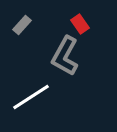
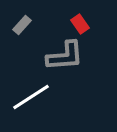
gray L-shape: rotated 123 degrees counterclockwise
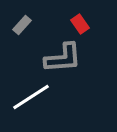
gray L-shape: moved 2 px left, 2 px down
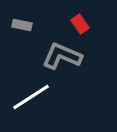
gray rectangle: rotated 60 degrees clockwise
gray L-shape: moved 1 px left, 2 px up; rotated 153 degrees counterclockwise
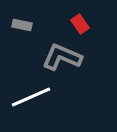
gray L-shape: moved 1 px down
white line: rotated 9 degrees clockwise
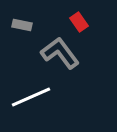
red rectangle: moved 1 px left, 2 px up
gray L-shape: moved 2 px left, 4 px up; rotated 30 degrees clockwise
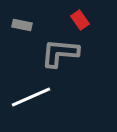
red rectangle: moved 1 px right, 2 px up
gray L-shape: rotated 48 degrees counterclockwise
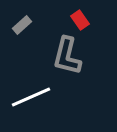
gray rectangle: rotated 54 degrees counterclockwise
gray L-shape: moved 7 px right, 3 px down; rotated 81 degrees counterclockwise
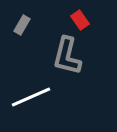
gray rectangle: rotated 18 degrees counterclockwise
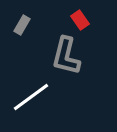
gray L-shape: moved 1 px left
white line: rotated 12 degrees counterclockwise
